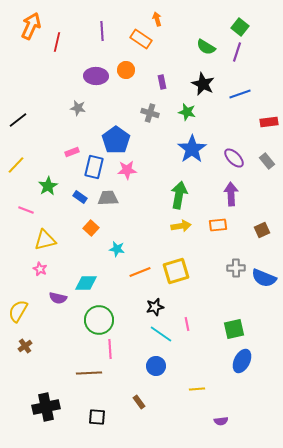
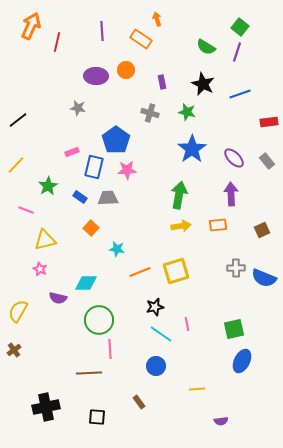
brown cross at (25, 346): moved 11 px left, 4 px down
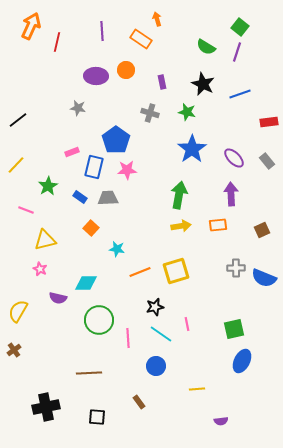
pink line at (110, 349): moved 18 px right, 11 px up
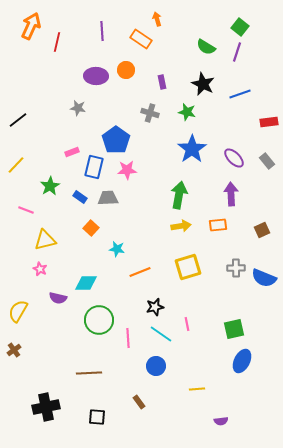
green star at (48, 186): moved 2 px right
yellow square at (176, 271): moved 12 px right, 4 px up
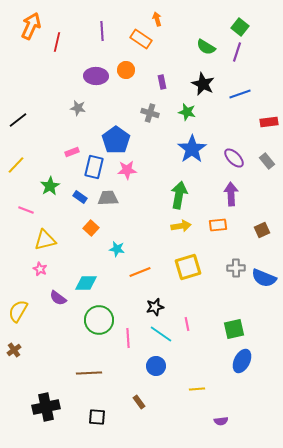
purple semicircle at (58, 298): rotated 24 degrees clockwise
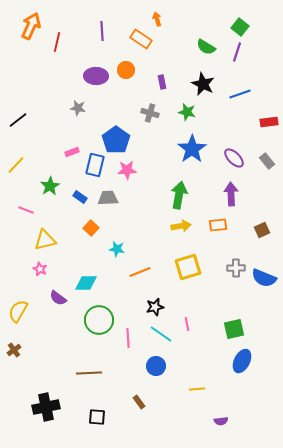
blue rectangle at (94, 167): moved 1 px right, 2 px up
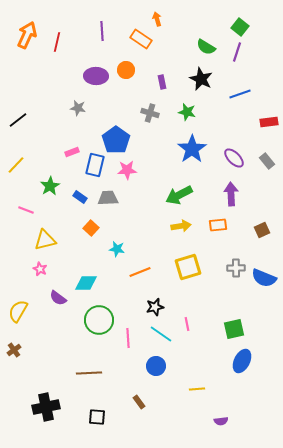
orange arrow at (31, 26): moved 4 px left, 9 px down
black star at (203, 84): moved 2 px left, 5 px up
green arrow at (179, 195): rotated 128 degrees counterclockwise
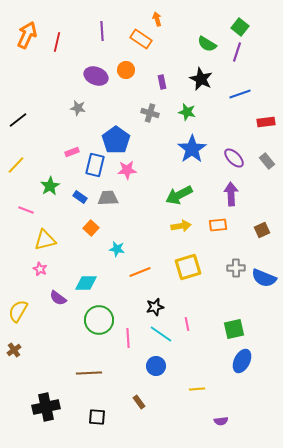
green semicircle at (206, 47): moved 1 px right, 3 px up
purple ellipse at (96, 76): rotated 20 degrees clockwise
red rectangle at (269, 122): moved 3 px left
